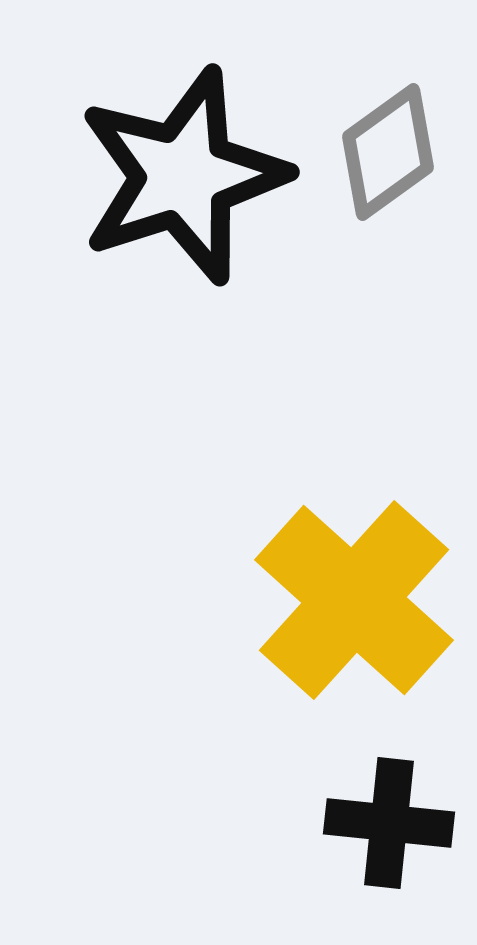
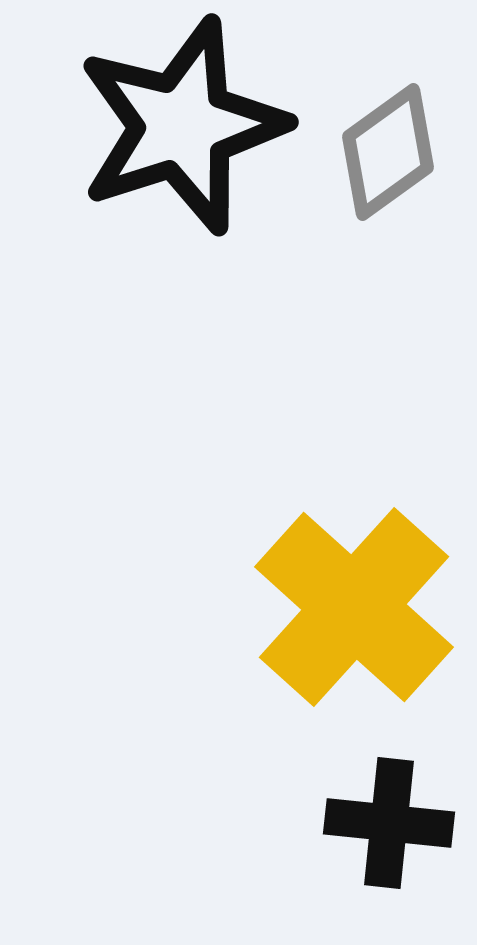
black star: moved 1 px left, 50 px up
yellow cross: moved 7 px down
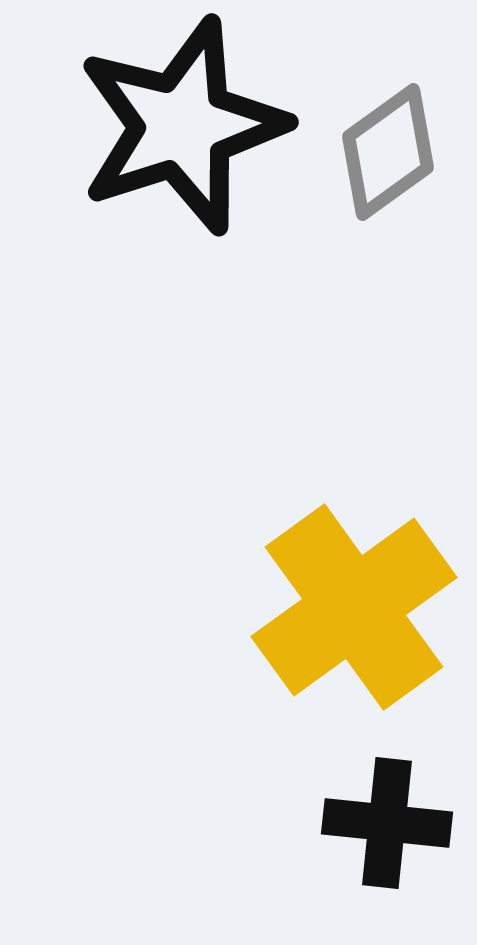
yellow cross: rotated 12 degrees clockwise
black cross: moved 2 px left
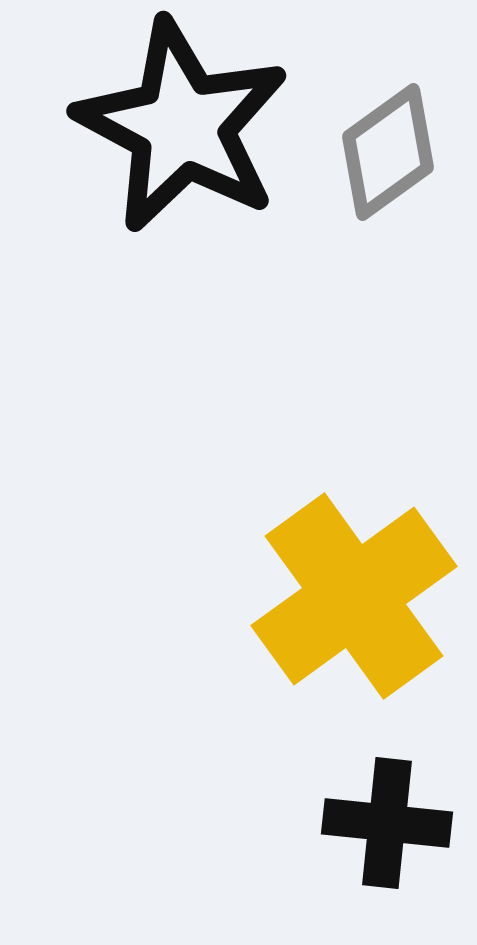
black star: rotated 26 degrees counterclockwise
yellow cross: moved 11 px up
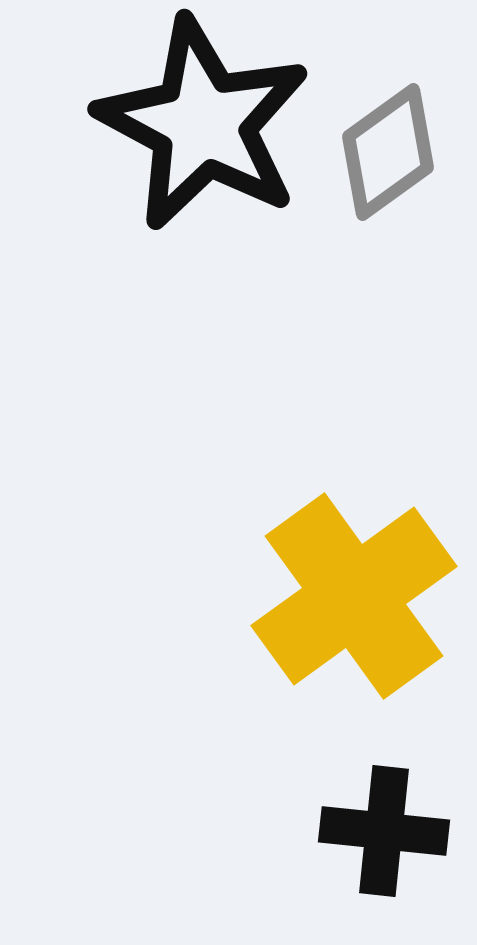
black star: moved 21 px right, 2 px up
black cross: moved 3 px left, 8 px down
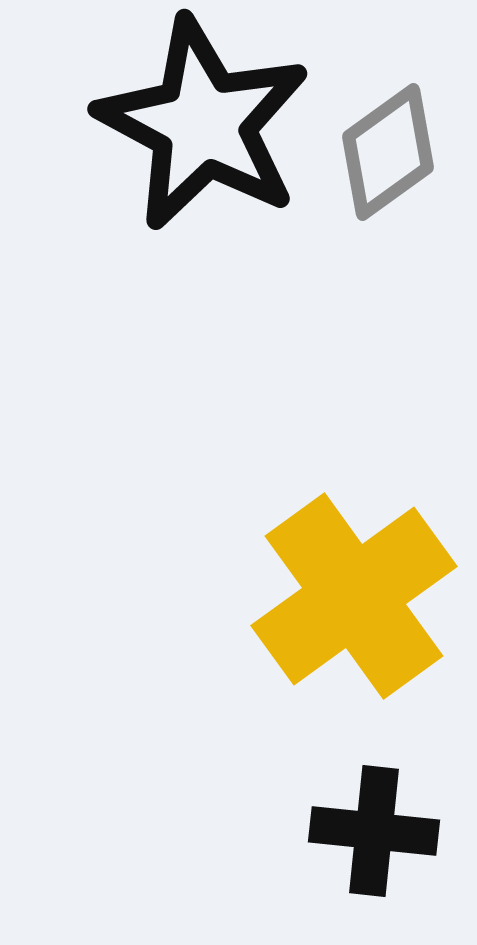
black cross: moved 10 px left
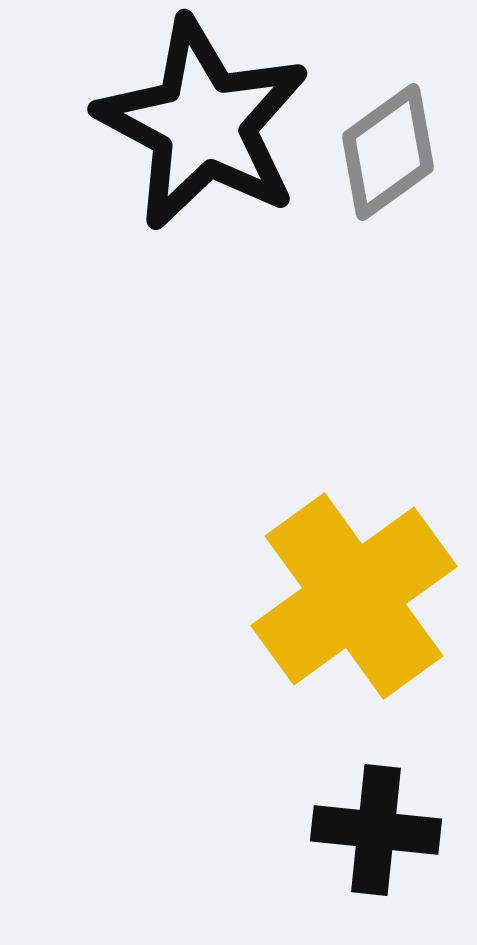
black cross: moved 2 px right, 1 px up
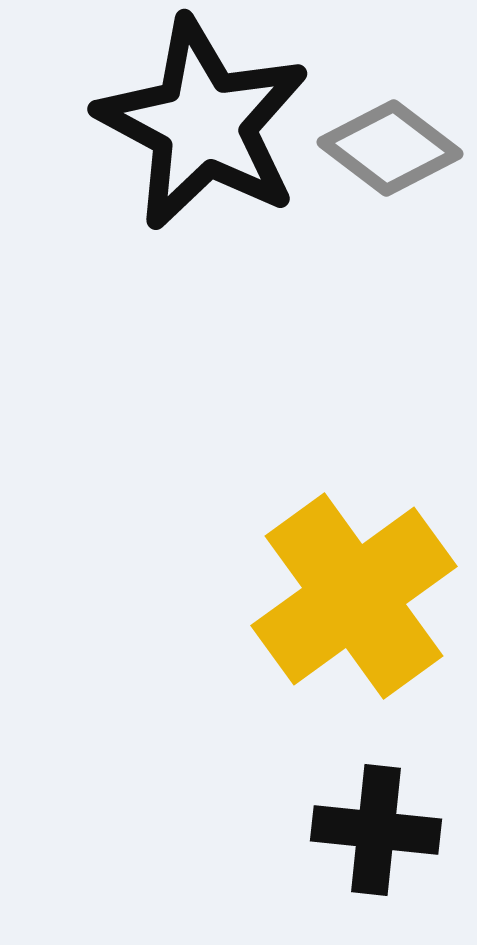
gray diamond: moved 2 px right, 4 px up; rotated 73 degrees clockwise
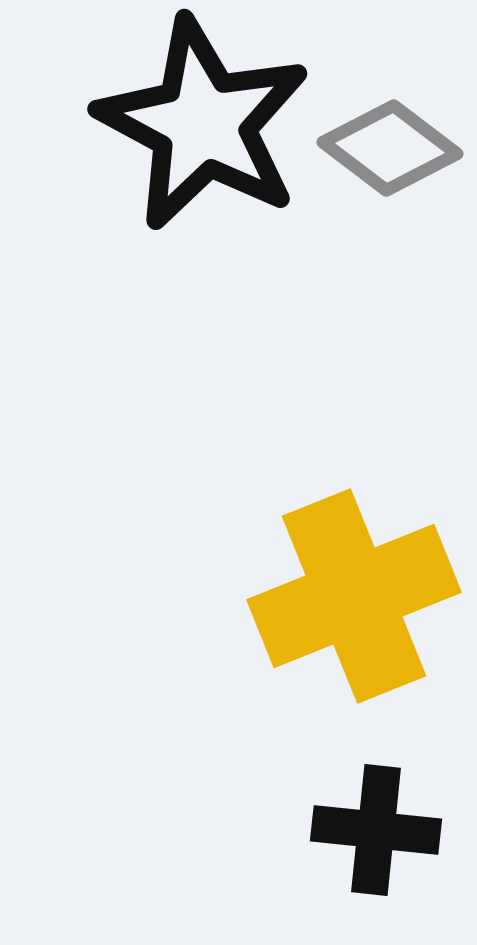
yellow cross: rotated 14 degrees clockwise
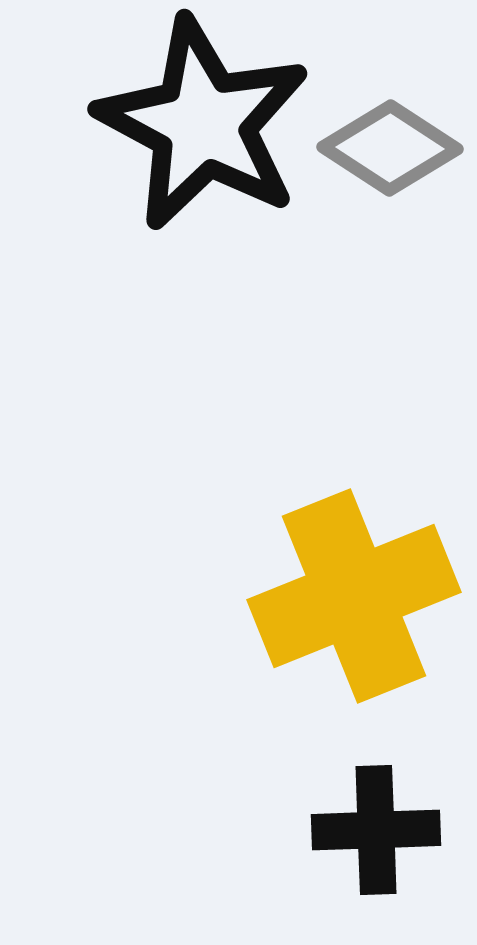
gray diamond: rotated 4 degrees counterclockwise
black cross: rotated 8 degrees counterclockwise
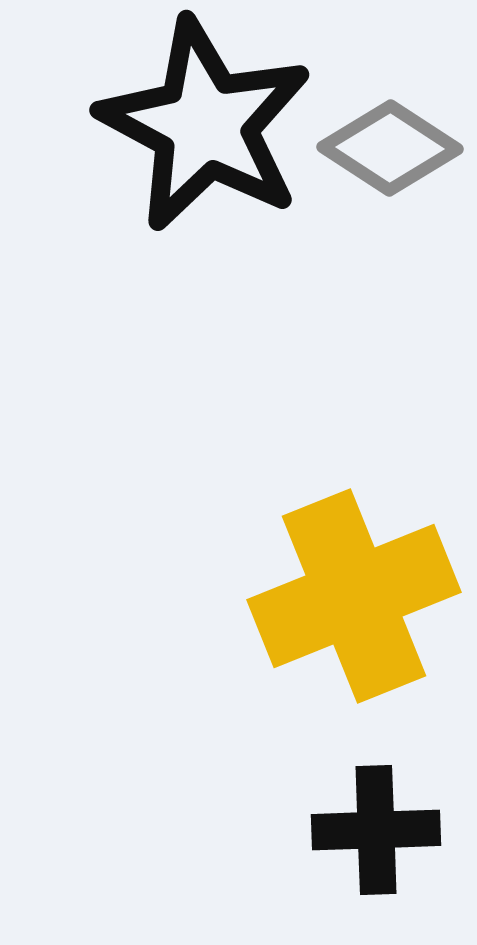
black star: moved 2 px right, 1 px down
